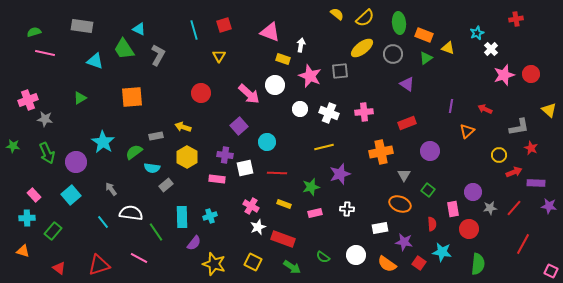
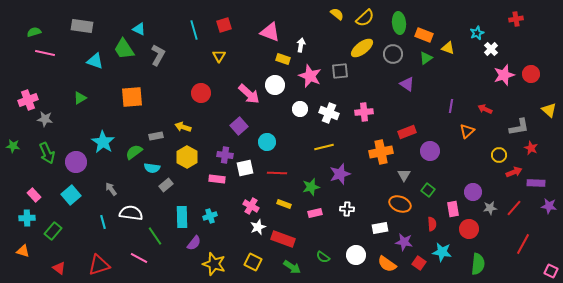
red rectangle at (407, 123): moved 9 px down
cyan line at (103, 222): rotated 24 degrees clockwise
green line at (156, 232): moved 1 px left, 4 px down
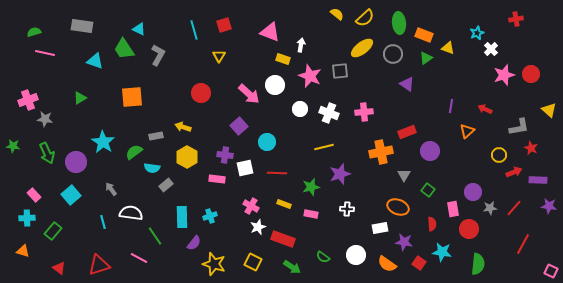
purple rectangle at (536, 183): moved 2 px right, 3 px up
orange ellipse at (400, 204): moved 2 px left, 3 px down
pink rectangle at (315, 213): moved 4 px left, 1 px down; rotated 24 degrees clockwise
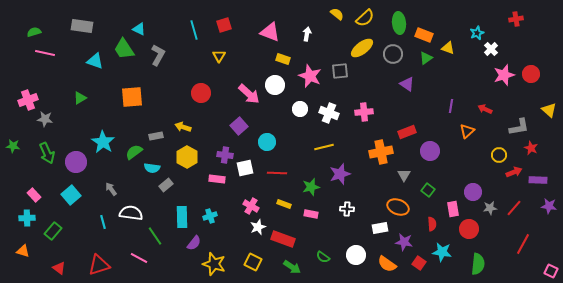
white arrow at (301, 45): moved 6 px right, 11 px up
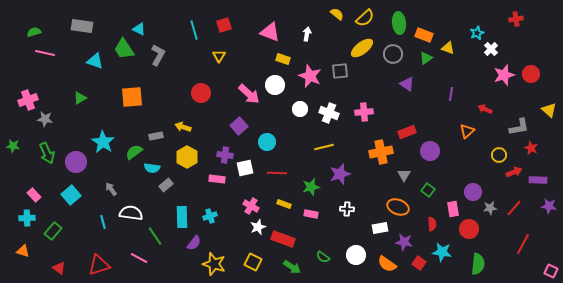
purple line at (451, 106): moved 12 px up
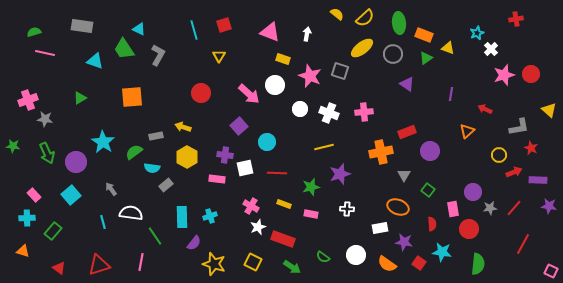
gray square at (340, 71): rotated 24 degrees clockwise
pink line at (139, 258): moved 2 px right, 4 px down; rotated 72 degrees clockwise
